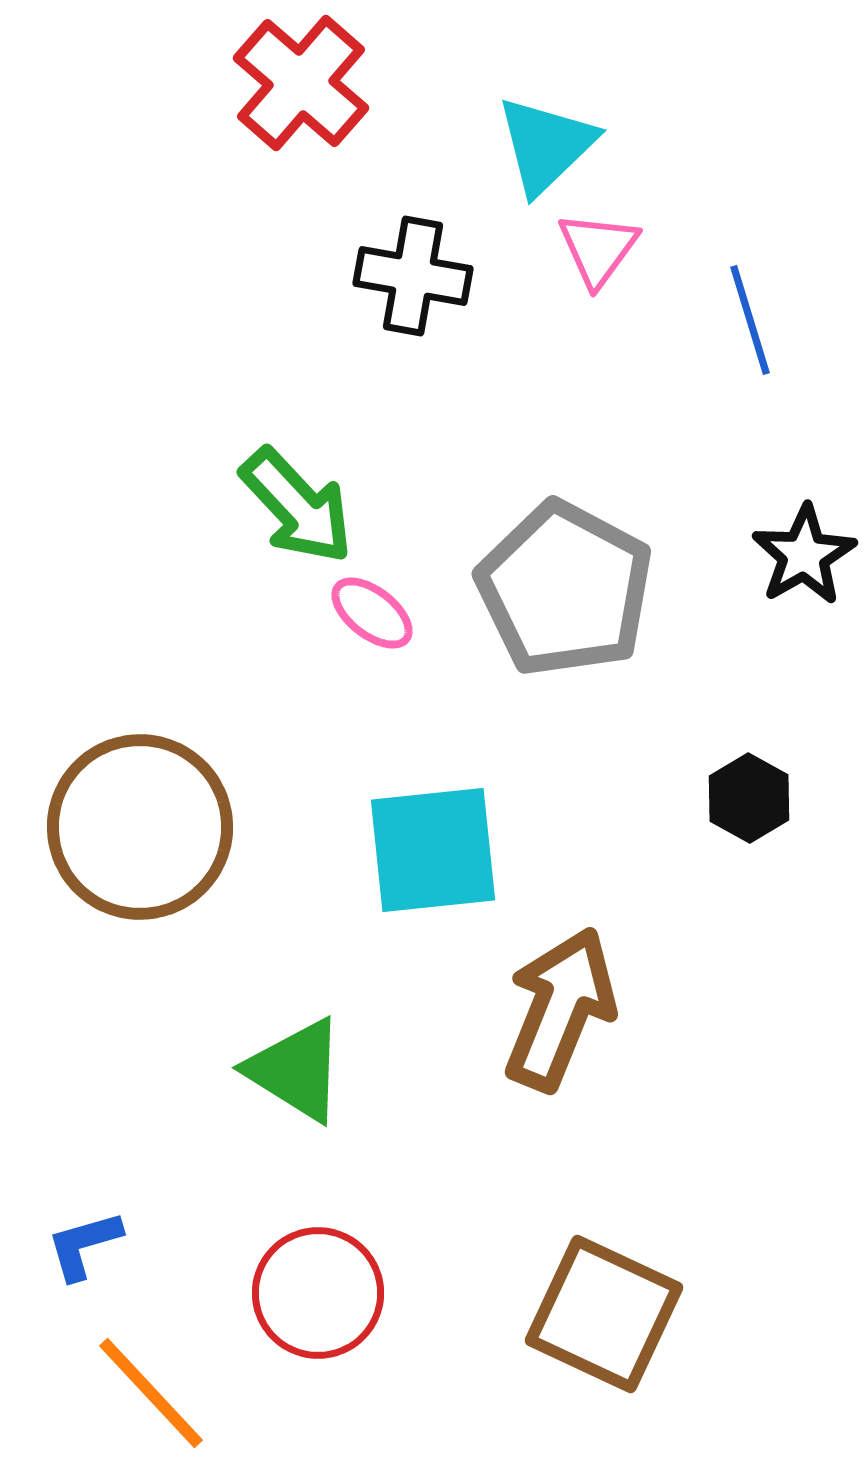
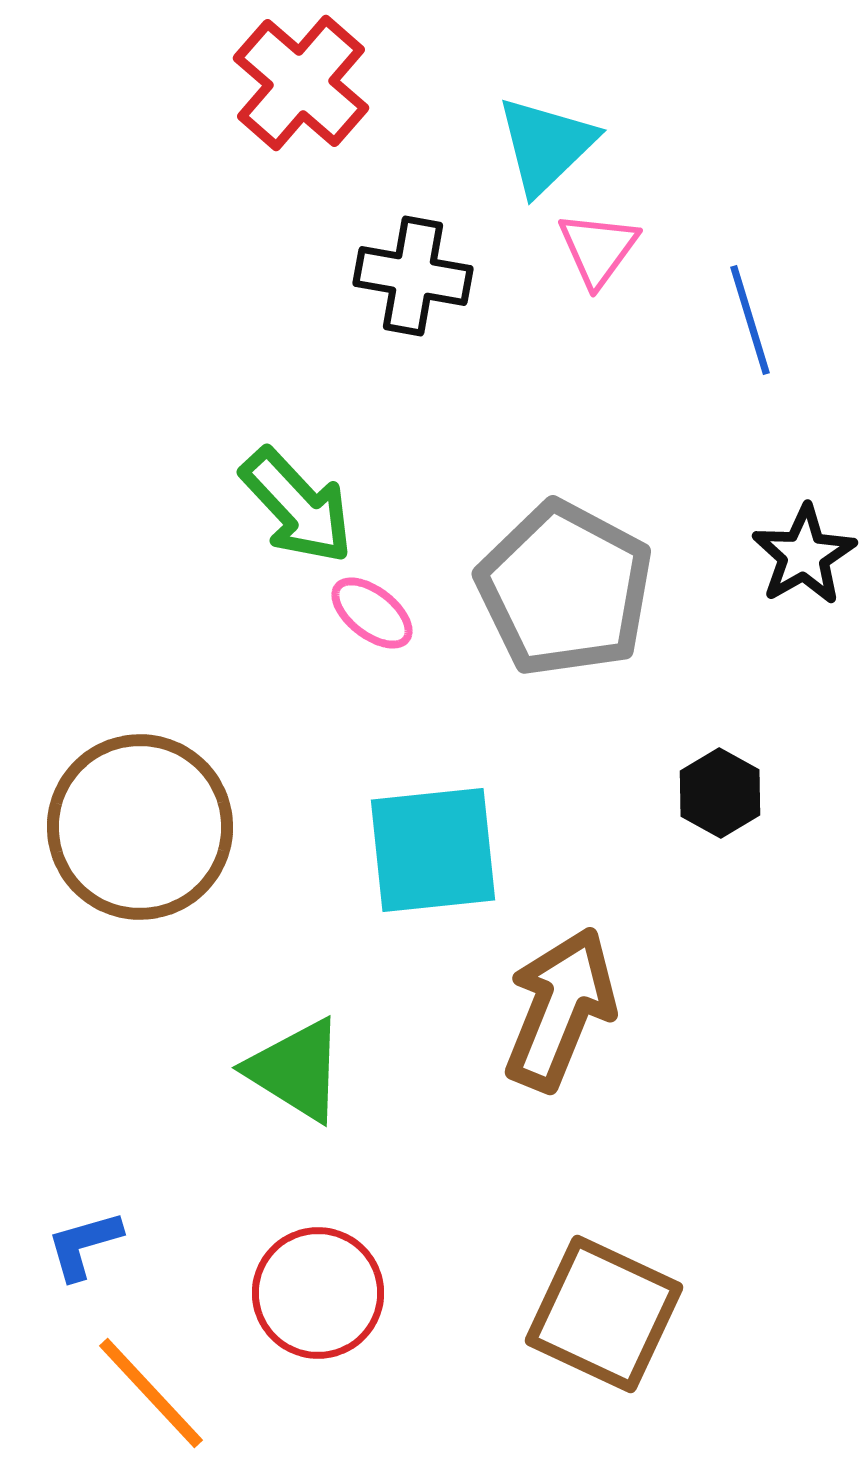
black hexagon: moved 29 px left, 5 px up
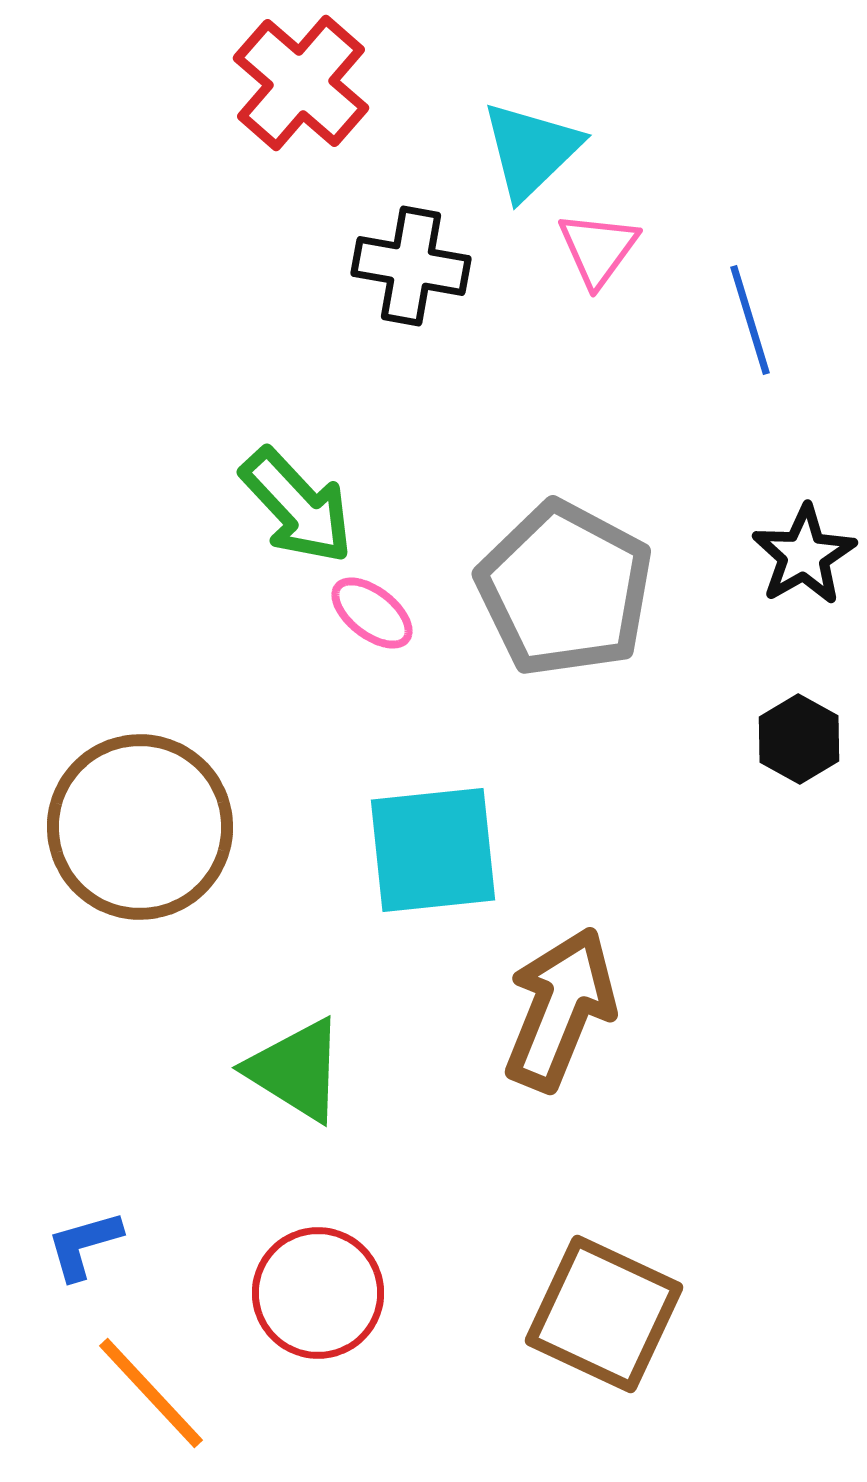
cyan triangle: moved 15 px left, 5 px down
black cross: moved 2 px left, 10 px up
black hexagon: moved 79 px right, 54 px up
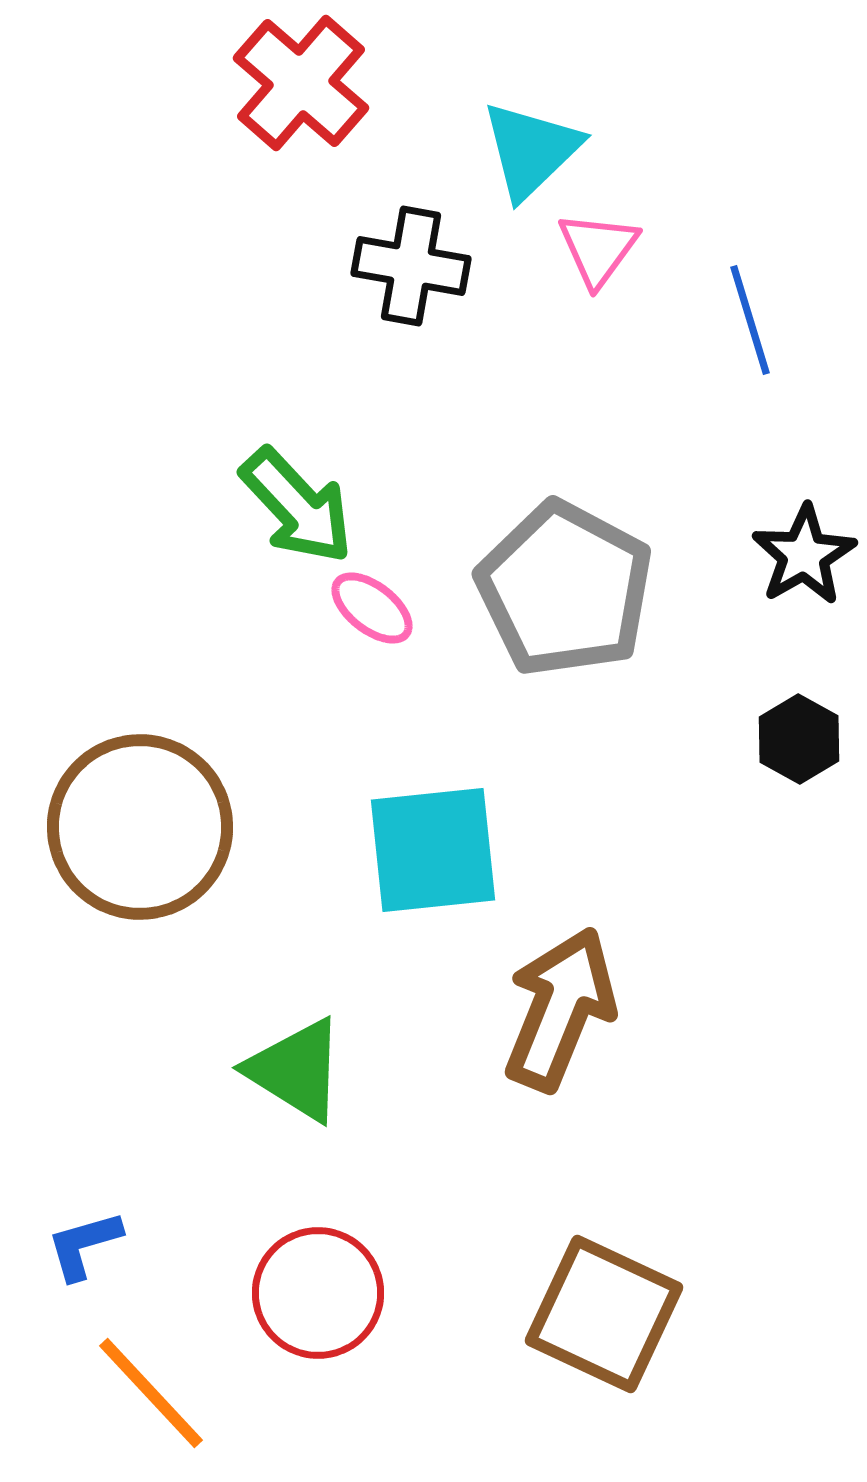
pink ellipse: moved 5 px up
